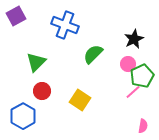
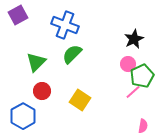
purple square: moved 2 px right, 1 px up
green semicircle: moved 21 px left
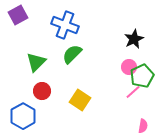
pink circle: moved 1 px right, 3 px down
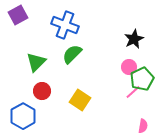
green pentagon: moved 3 px down
